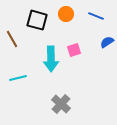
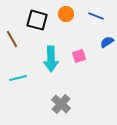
pink square: moved 5 px right, 6 px down
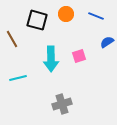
gray cross: moved 1 px right; rotated 30 degrees clockwise
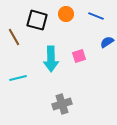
brown line: moved 2 px right, 2 px up
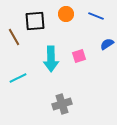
black square: moved 2 px left, 1 px down; rotated 20 degrees counterclockwise
blue semicircle: moved 2 px down
cyan line: rotated 12 degrees counterclockwise
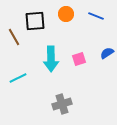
blue semicircle: moved 9 px down
pink square: moved 3 px down
